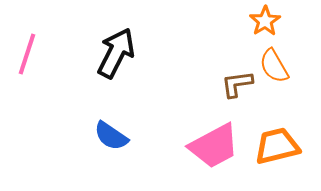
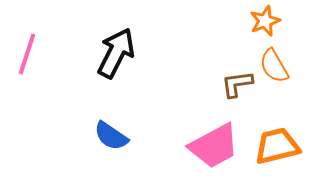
orange star: rotated 12 degrees clockwise
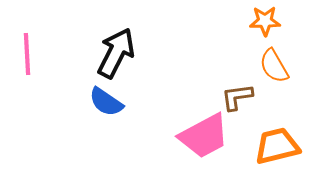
orange star: rotated 20 degrees clockwise
pink line: rotated 21 degrees counterclockwise
brown L-shape: moved 13 px down
blue semicircle: moved 5 px left, 34 px up
pink trapezoid: moved 10 px left, 10 px up
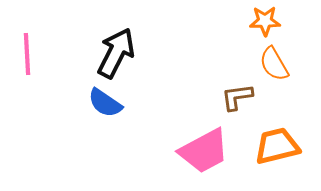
orange semicircle: moved 2 px up
blue semicircle: moved 1 px left, 1 px down
pink trapezoid: moved 15 px down
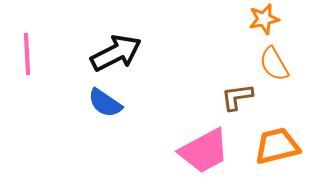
orange star: moved 1 px left, 2 px up; rotated 12 degrees counterclockwise
black arrow: rotated 36 degrees clockwise
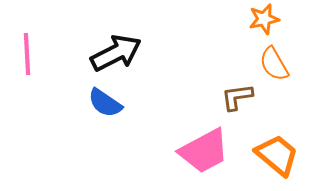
orange trapezoid: moved 9 px down; rotated 54 degrees clockwise
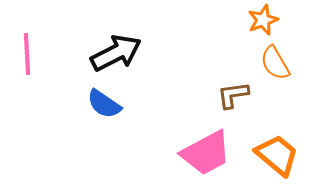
orange star: moved 1 px left, 1 px down; rotated 8 degrees counterclockwise
orange semicircle: moved 1 px right, 1 px up
brown L-shape: moved 4 px left, 2 px up
blue semicircle: moved 1 px left, 1 px down
pink trapezoid: moved 2 px right, 2 px down
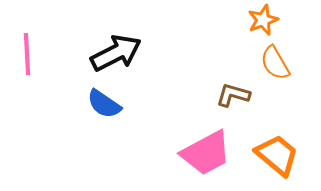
brown L-shape: rotated 24 degrees clockwise
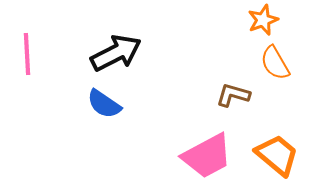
pink trapezoid: moved 1 px right, 3 px down
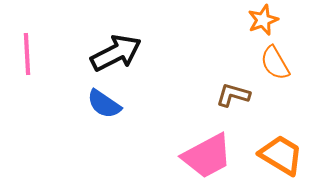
orange trapezoid: moved 4 px right; rotated 9 degrees counterclockwise
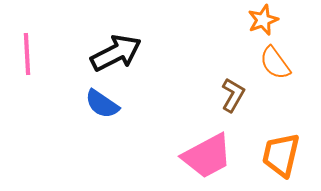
orange semicircle: rotated 6 degrees counterclockwise
brown L-shape: rotated 104 degrees clockwise
blue semicircle: moved 2 px left
orange trapezoid: rotated 108 degrees counterclockwise
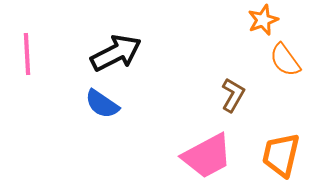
orange semicircle: moved 10 px right, 3 px up
